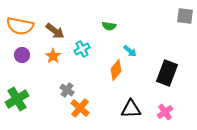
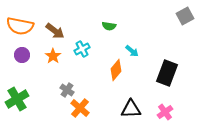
gray square: rotated 36 degrees counterclockwise
cyan arrow: moved 2 px right
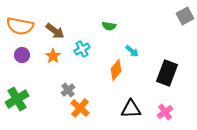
gray cross: moved 1 px right; rotated 16 degrees clockwise
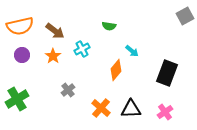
orange semicircle: rotated 24 degrees counterclockwise
orange cross: moved 21 px right
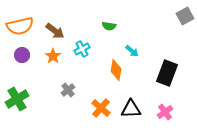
orange diamond: rotated 30 degrees counterclockwise
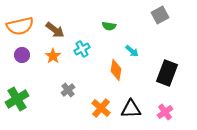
gray square: moved 25 px left, 1 px up
brown arrow: moved 1 px up
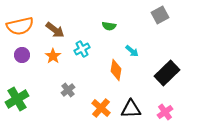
black rectangle: rotated 25 degrees clockwise
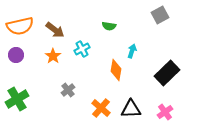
cyan arrow: rotated 112 degrees counterclockwise
purple circle: moved 6 px left
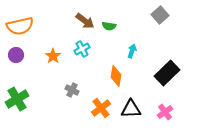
gray square: rotated 12 degrees counterclockwise
brown arrow: moved 30 px right, 9 px up
orange diamond: moved 6 px down
gray cross: moved 4 px right; rotated 24 degrees counterclockwise
orange cross: rotated 12 degrees clockwise
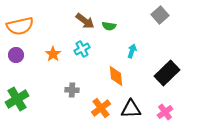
orange star: moved 2 px up
orange diamond: rotated 15 degrees counterclockwise
gray cross: rotated 24 degrees counterclockwise
